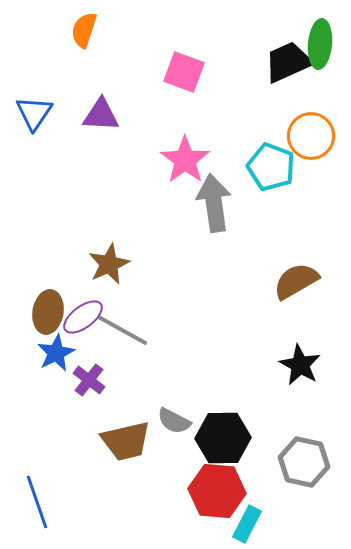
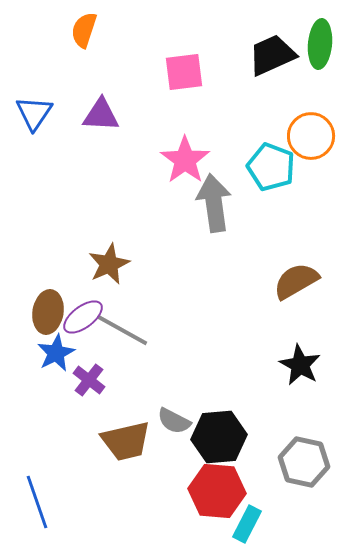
black trapezoid: moved 16 px left, 7 px up
pink square: rotated 27 degrees counterclockwise
black hexagon: moved 4 px left, 1 px up; rotated 4 degrees counterclockwise
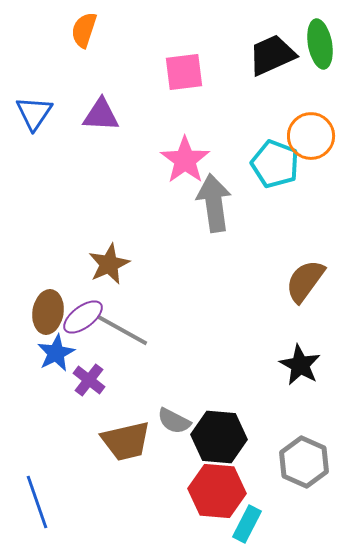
green ellipse: rotated 15 degrees counterclockwise
cyan pentagon: moved 4 px right, 3 px up
brown semicircle: moved 9 px right; rotated 24 degrees counterclockwise
black hexagon: rotated 10 degrees clockwise
gray hexagon: rotated 12 degrees clockwise
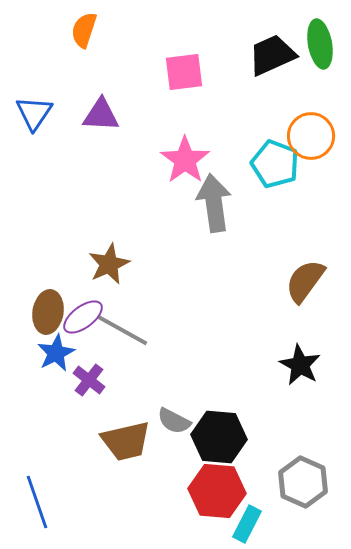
gray hexagon: moved 1 px left, 20 px down
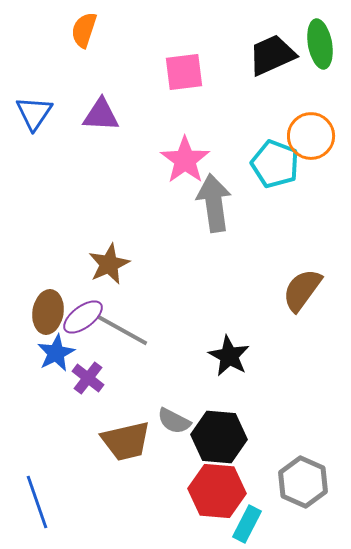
brown semicircle: moved 3 px left, 9 px down
black star: moved 71 px left, 9 px up
purple cross: moved 1 px left, 2 px up
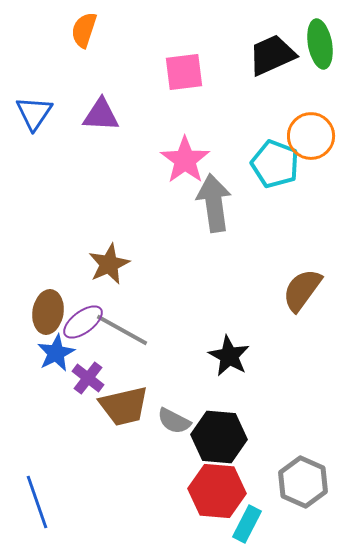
purple ellipse: moved 5 px down
brown trapezoid: moved 2 px left, 35 px up
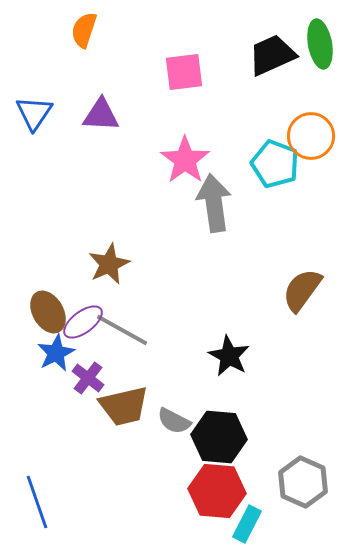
brown ellipse: rotated 39 degrees counterclockwise
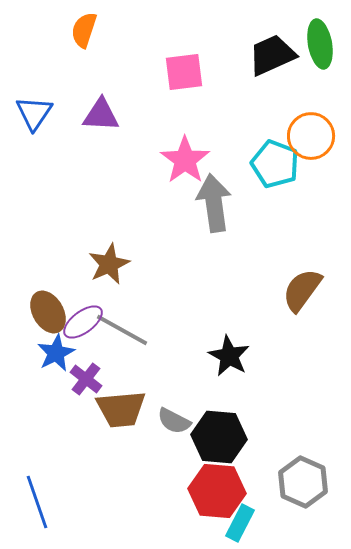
purple cross: moved 2 px left, 1 px down
brown trapezoid: moved 3 px left, 3 px down; rotated 8 degrees clockwise
cyan rectangle: moved 7 px left, 1 px up
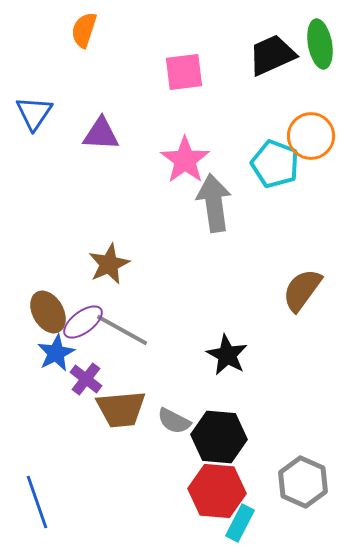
purple triangle: moved 19 px down
black star: moved 2 px left, 1 px up
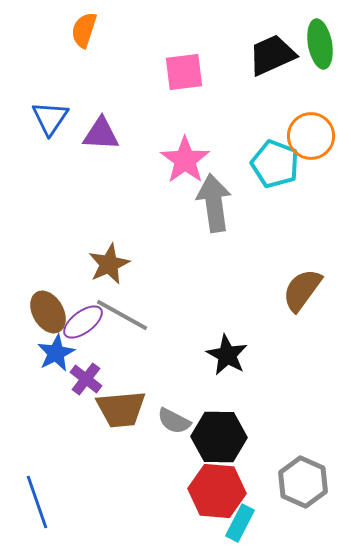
blue triangle: moved 16 px right, 5 px down
gray line: moved 15 px up
black hexagon: rotated 4 degrees counterclockwise
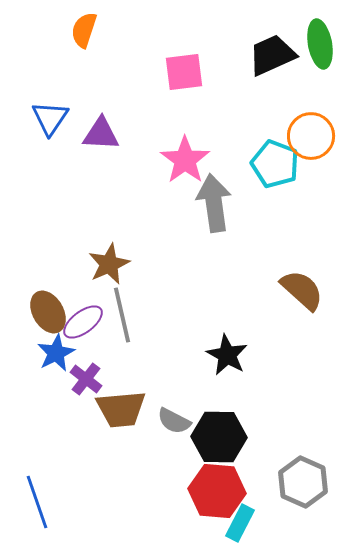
brown semicircle: rotated 96 degrees clockwise
gray line: rotated 48 degrees clockwise
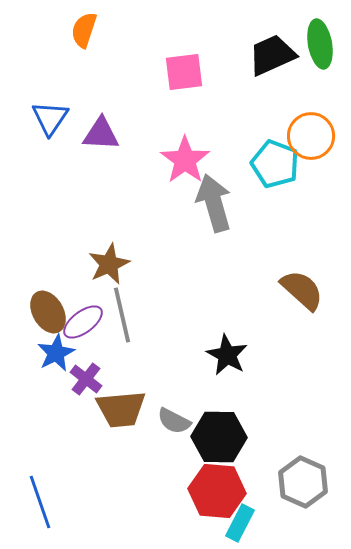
gray arrow: rotated 8 degrees counterclockwise
blue line: moved 3 px right
